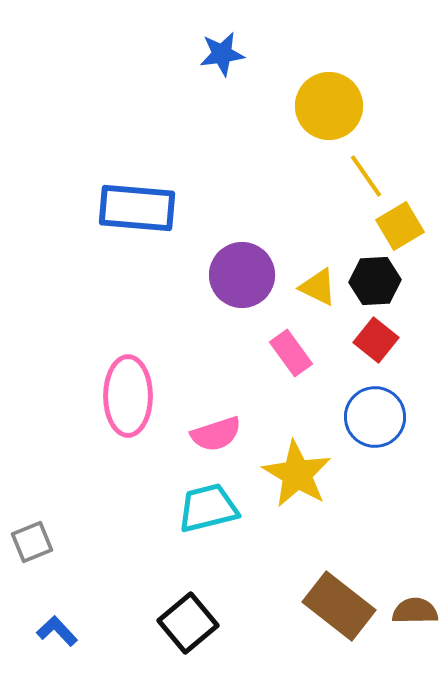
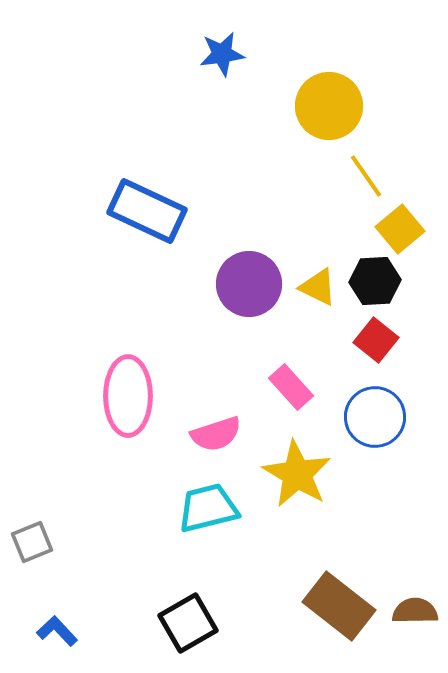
blue rectangle: moved 10 px right, 3 px down; rotated 20 degrees clockwise
yellow square: moved 3 px down; rotated 9 degrees counterclockwise
purple circle: moved 7 px right, 9 px down
pink rectangle: moved 34 px down; rotated 6 degrees counterclockwise
black square: rotated 10 degrees clockwise
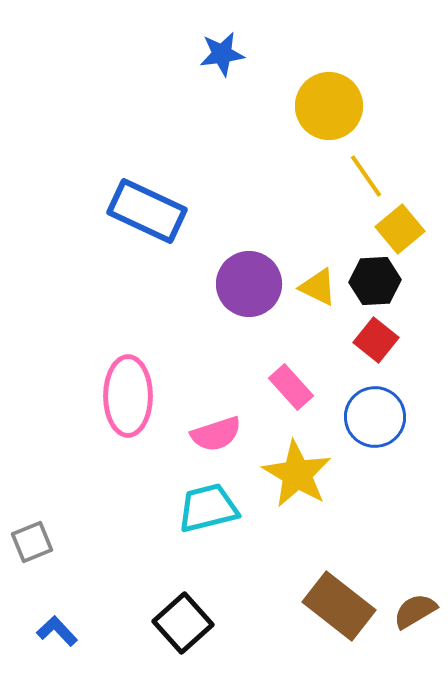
brown semicircle: rotated 30 degrees counterclockwise
black square: moved 5 px left; rotated 12 degrees counterclockwise
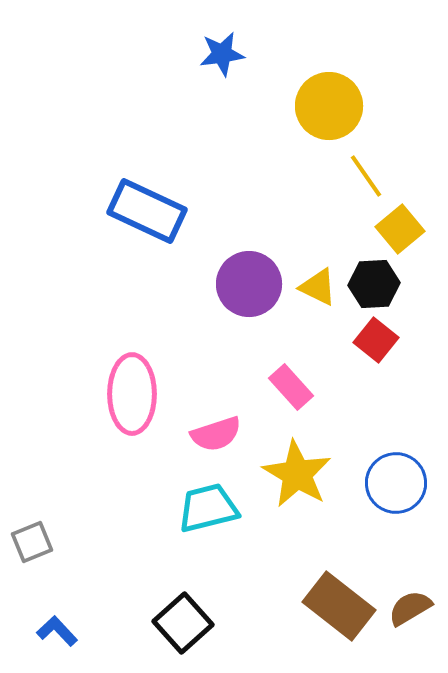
black hexagon: moved 1 px left, 3 px down
pink ellipse: moved 4 px right, 2 px up
blue circle: moved 21 px right, 66 px down
brown semicircle: moved 5 px left, 3 px up
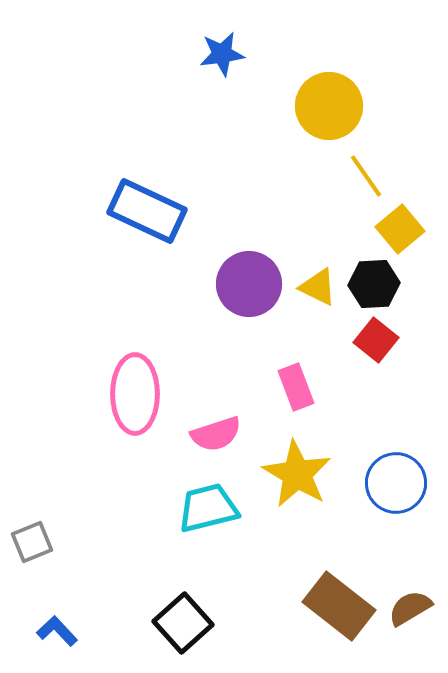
pink rectangle: moved 5 px right; rotated 21 degrees clockwise
pink ellipse: moved 3 px right
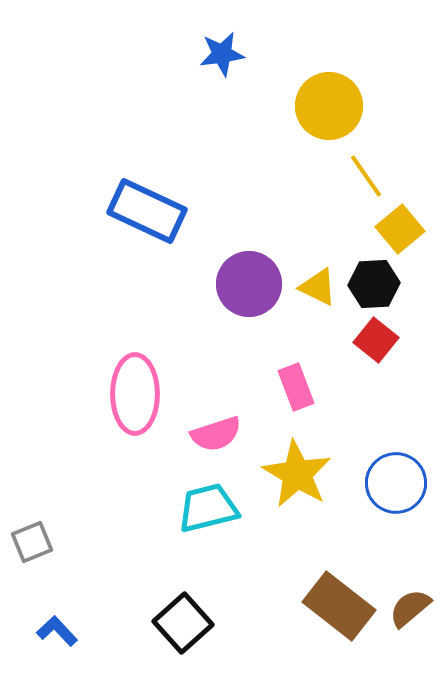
brown semicircle: rotated 9 degrees counterclockwise
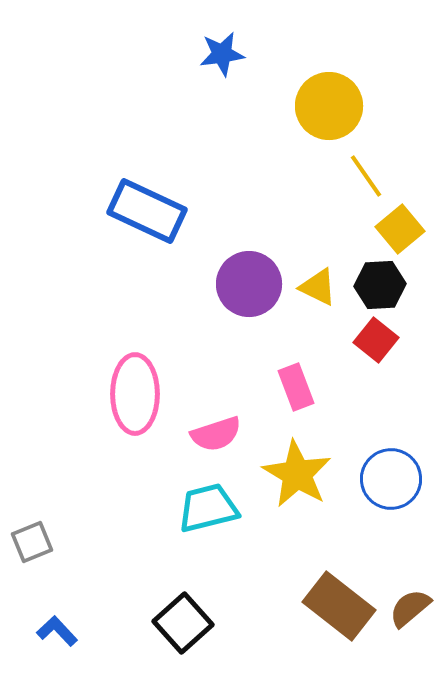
black hexagon: moved 6 px right, 1 px down
blue circle: moved 5 px left, 4 px up
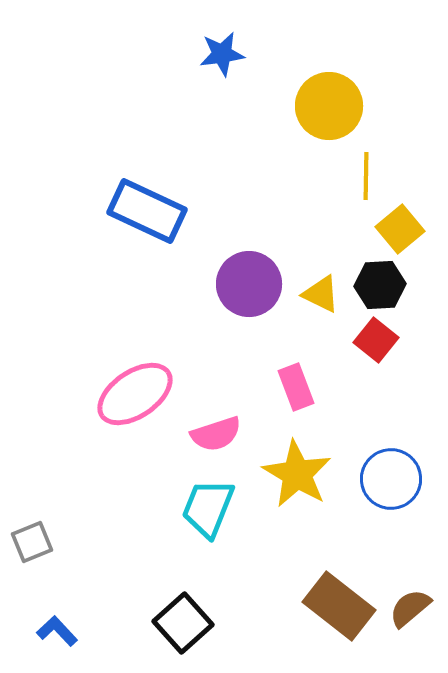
yellow line: rotated 36 degrees clockwise
yellow triangle: moved 3 px right, 7 px down
pink ellipse: rotated 56 degrees clockwise
cyan trapezoid: rotated 54 degrees counterclockwise
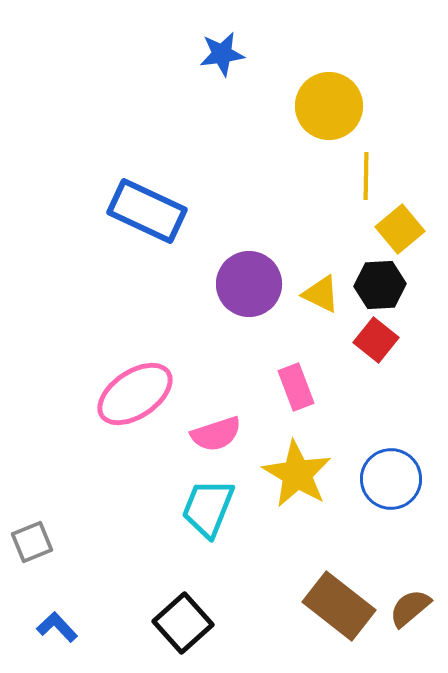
blue L-shape: moved 4 px up
